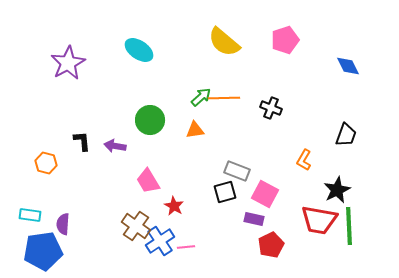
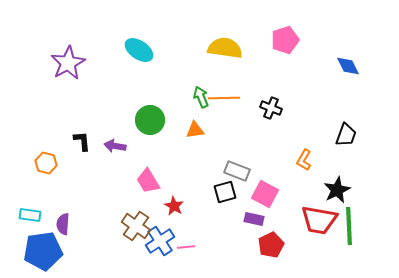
yellow semicircle: moved 1 px right, 6 px down; rotated 148 degrees clockwise
green arrow: rotated 70 degrees counterclockwise
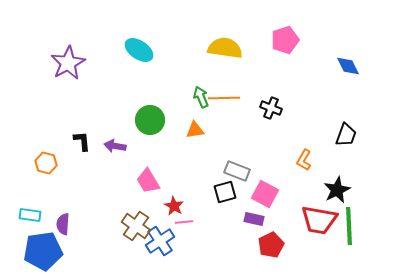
pink line: moved 2 px left, 25 px up
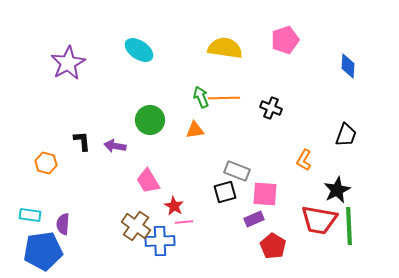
blue diamond: rotated 30 degrees clockwise
pink square: rotated 24 degrees counterclockwise
purple rectangle: rotated 36 degrees counterclockwise
blue cross: rotated 32 degrees clockwise
red pentagon: moved 2 px right, 1 px down; rotated 15 degrees counterclockwise
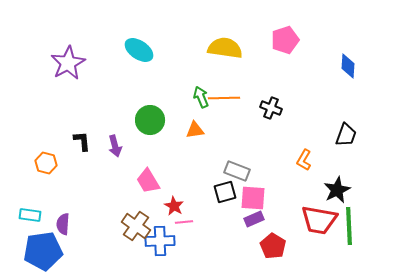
purple arrow: rotated 115 degrees counterclockwise
pink square: moved 12 px left, 4 px down
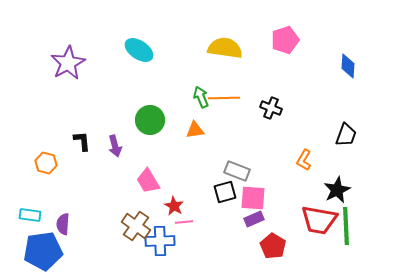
green line: moved 3 px left
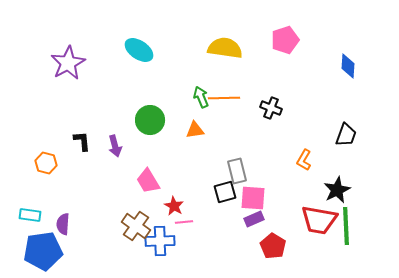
gray rectangle: rotated 55 degrees clockwise
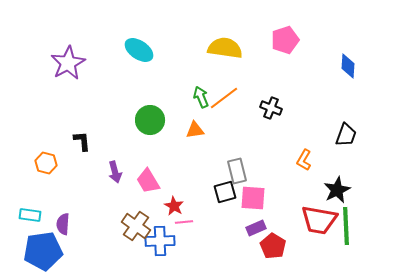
orange line: rotated 36 degrees counterclockwise
purple arrow: moved 26 px down
purple rectangle: moved 2 px right, 9 px down
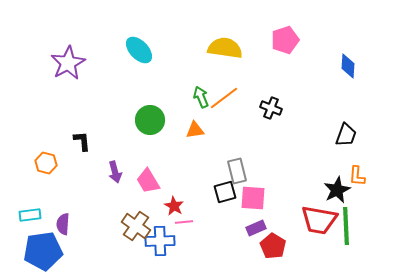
cyan ellipse: rotated 12 degrees clockwise
orange L-shape: moved 53 px right, 16 px down; rotated 25 degrees counterclockwise
cyan rectangle: rotated 15 degrees counterclockwise
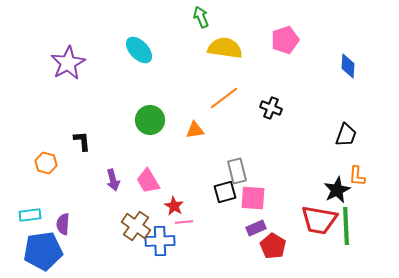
green arrow: moved 80 px up
purple arrow: moved 2 px left, 8 px down
